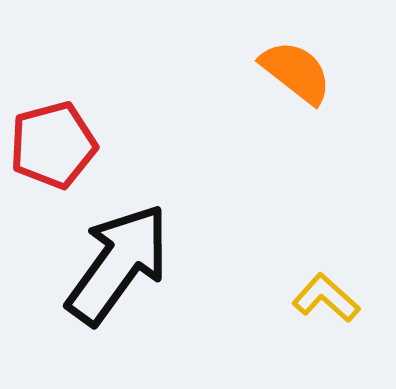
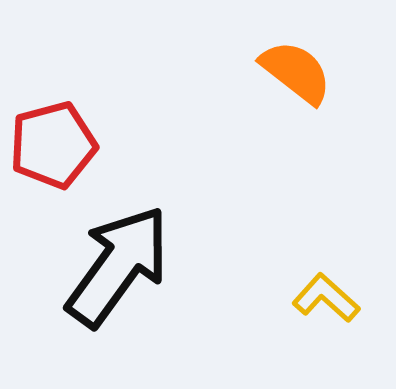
black arrow: moved 2 px down
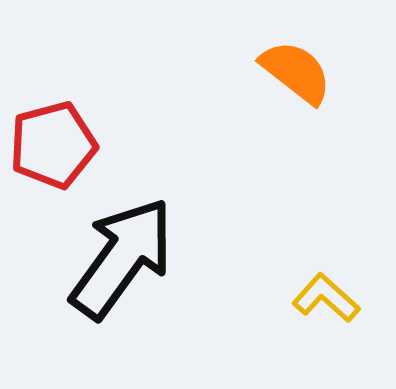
black arrow: moved 4 px right, 8 px up
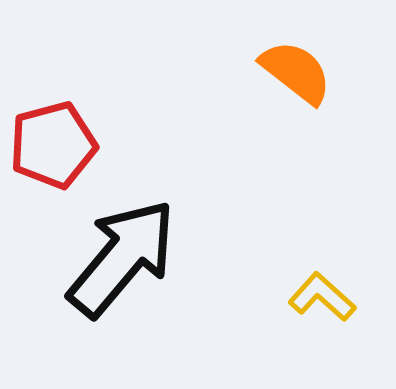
black arrow: rotated 4 degrees clockwise
yellow L-shape: moved 4 px left, 1 px up
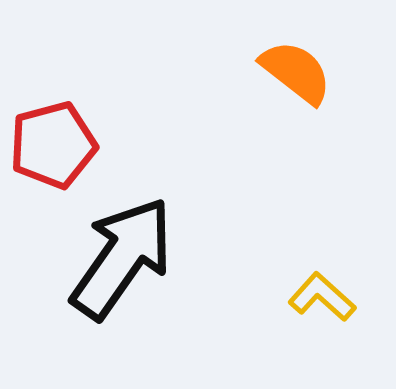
black arrow: rotated 5 degrees counterclockwise
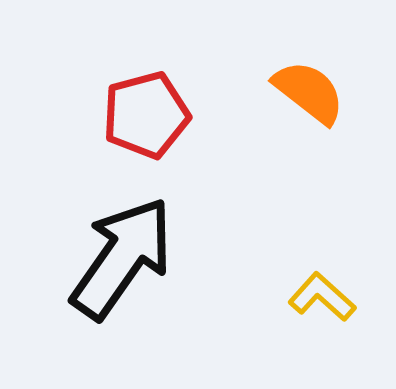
orange semicircle: moved 13 px right, 20 px down
red pentagon: moved 93 px right, 30 px up
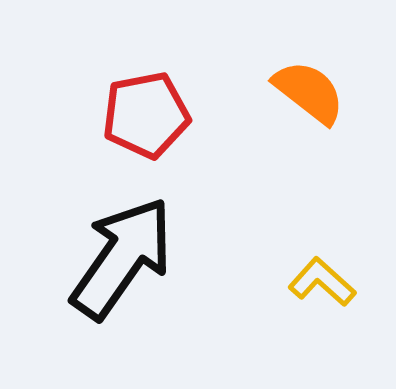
red pentagon: rotated 4 degrees clockwise
yellow L-shape: moved 15 px up
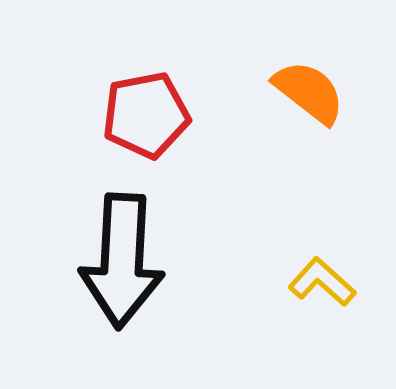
black arrow: moved 3 px down; rotated 148 degrees clockwise
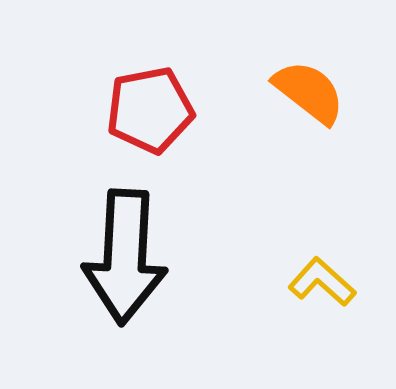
red pentagon: moved 4 px right, 5 px up
black arrow: moved 3 px right, 4 px up
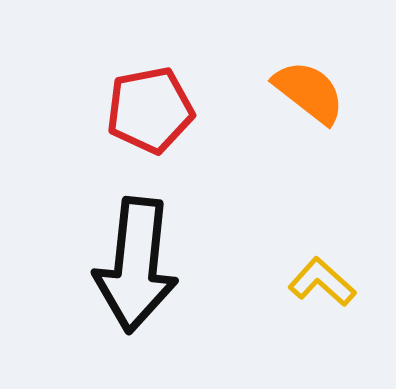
black arrow: moved 11 px right, 8 px down; rotated 3 degrees clockwise
